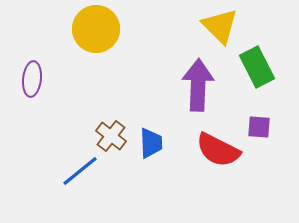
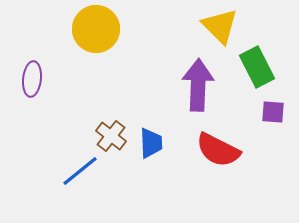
purple square: moved 14 px right, 15 px up
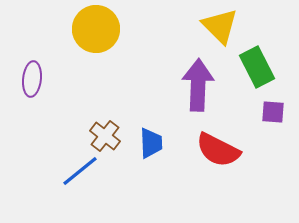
brown cross: moved 6 px left
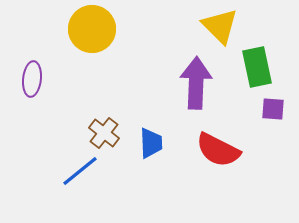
yellow circle: moved 4 px left
green rectangle: rotated 15 degrees clockwise
purple arrow: moved 2 px left, 2 px up
purple square: moved 3 px up
brown cross: moved 1 px left, 3 px up
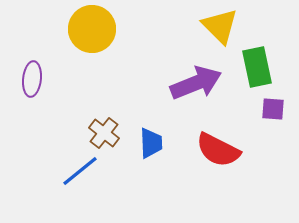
purple arrow: rotated 66 degrees clockwise
